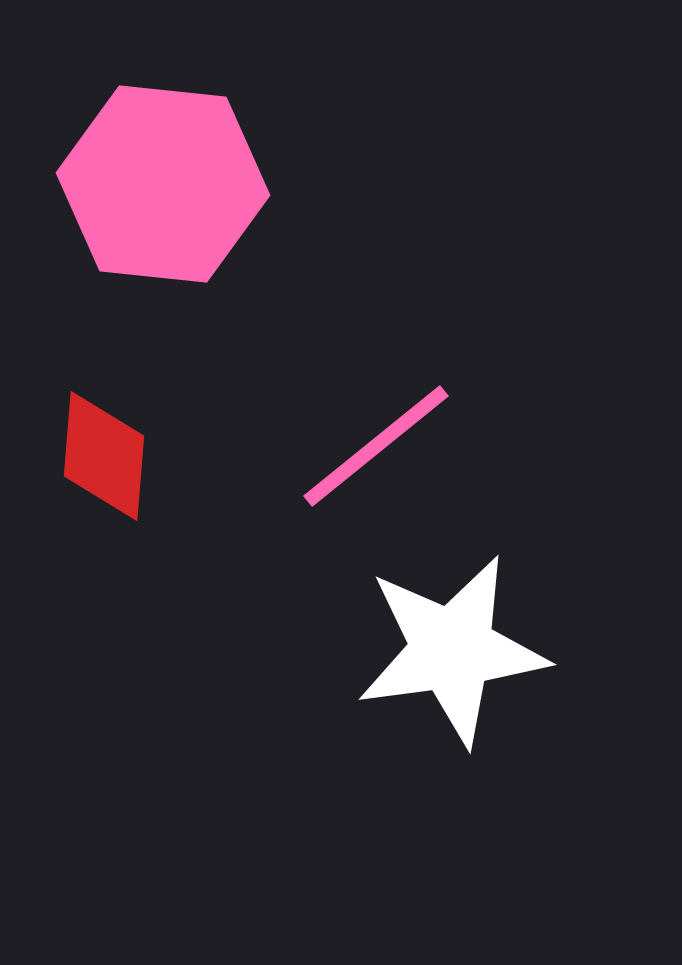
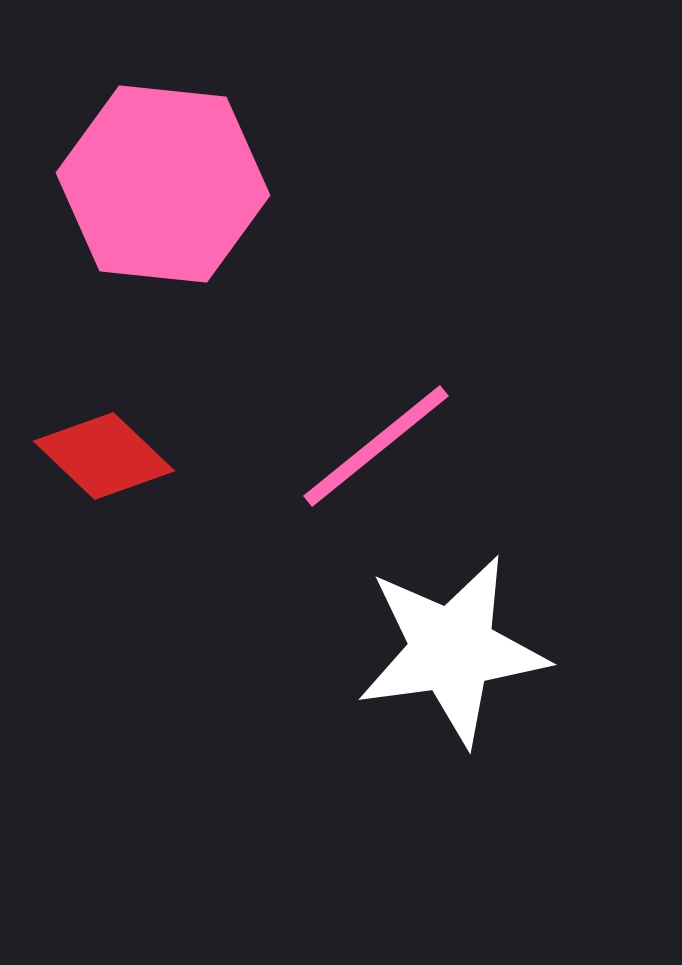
red diamond: rotated 51 degrees counterclockwise
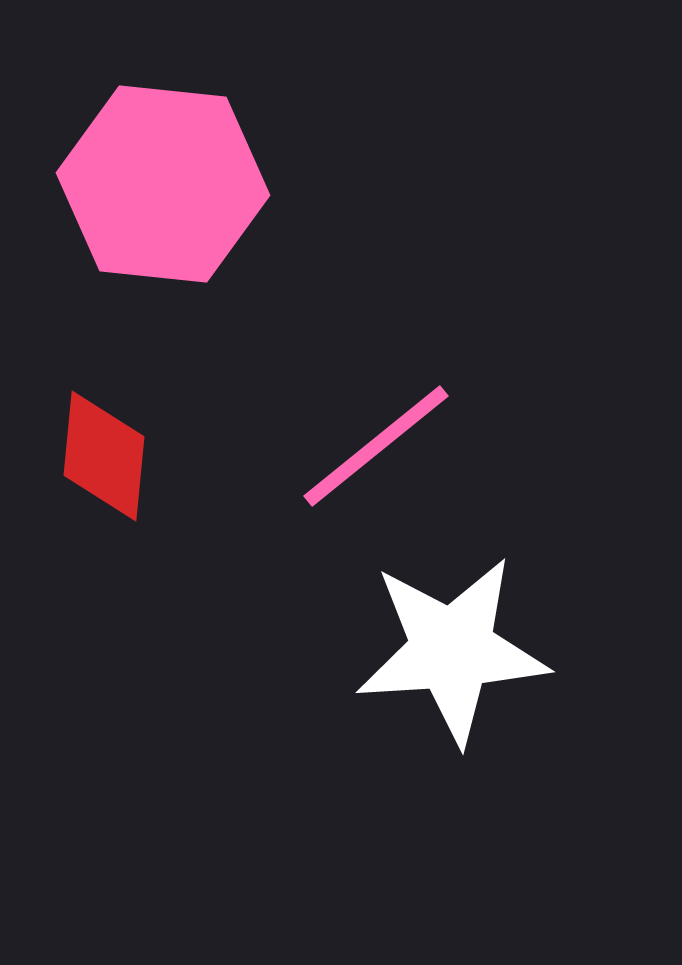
red diamond: rotated 52 degrees clockwise
white star: rotated 4 degrees clockwise
